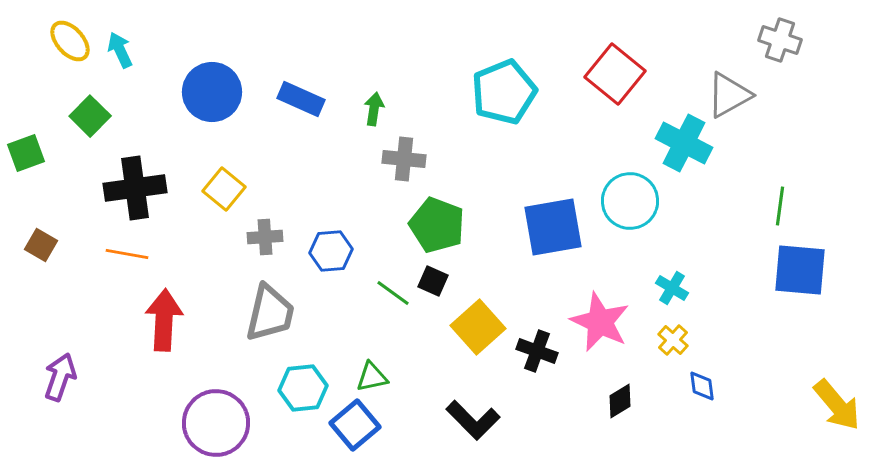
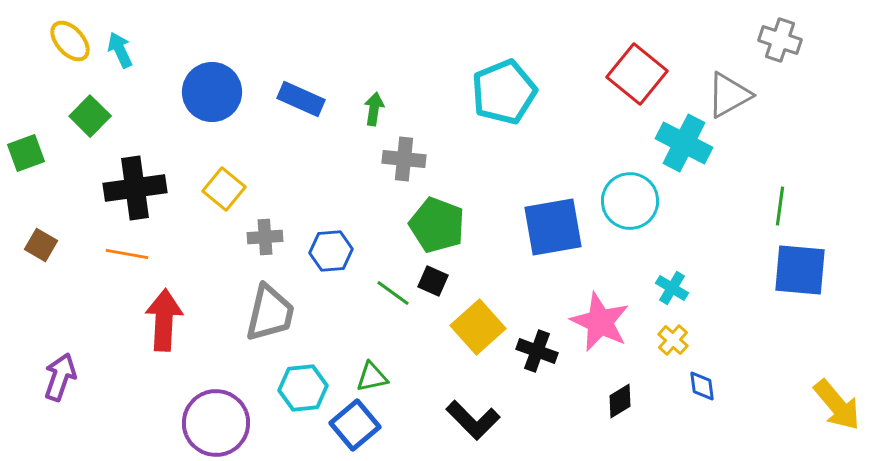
red square at (615, 74): moved 22 px right
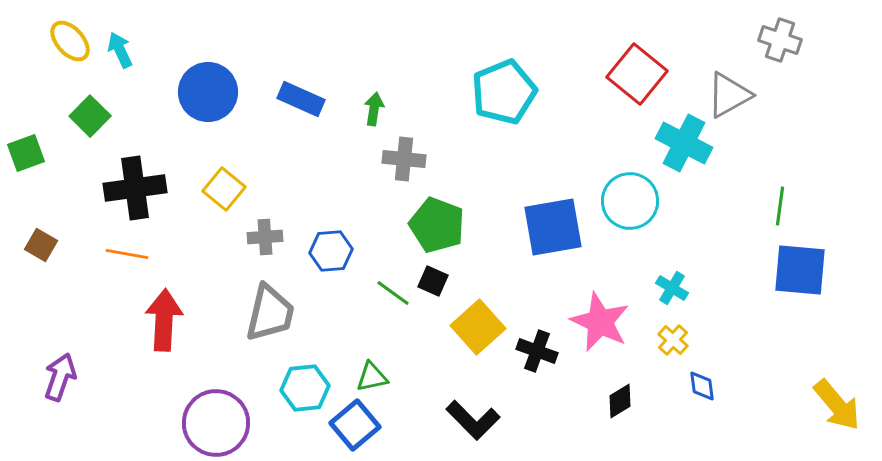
blue circle at (212, 92): moved 4 px left
cyan hexagon at (303, 388): moved 2 px right
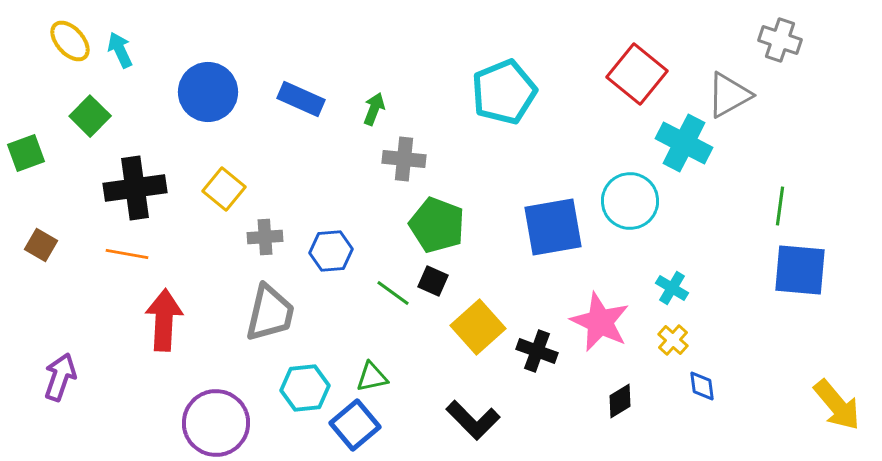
green arrow at (374, 109): rotated 12 degrees clockwise
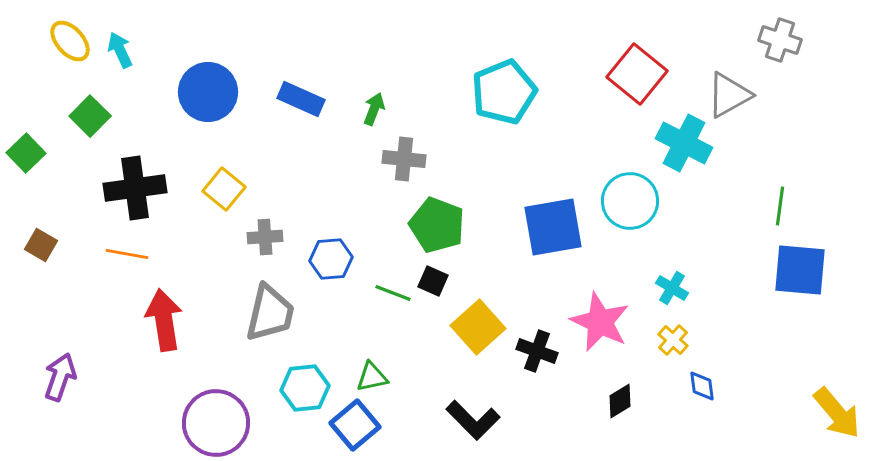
green square at (26, 153): rotated 24 degrees counterclockwise
blue hexagon at (331, 251): moved 8 px down
green line at (393, 293): rotated 15 degrees counterclockwise
red arrow at (164, 320): rotated 12 degrees counterclockwise
yellow arrow at (837, 405): moved 8 px down
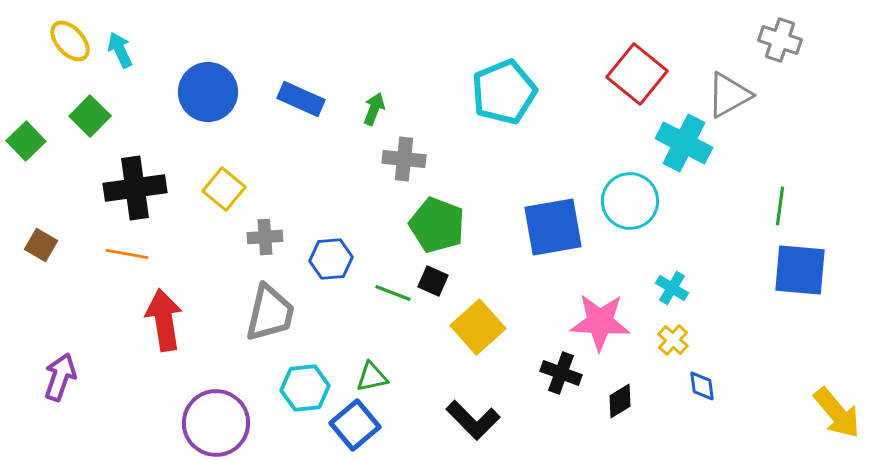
green square at (26, 153): moved 12 px up
pink star at (600, 322): rotated 22 degrees counterclockwise
black cross at (537, 351): moved 24 px right, 22 px down
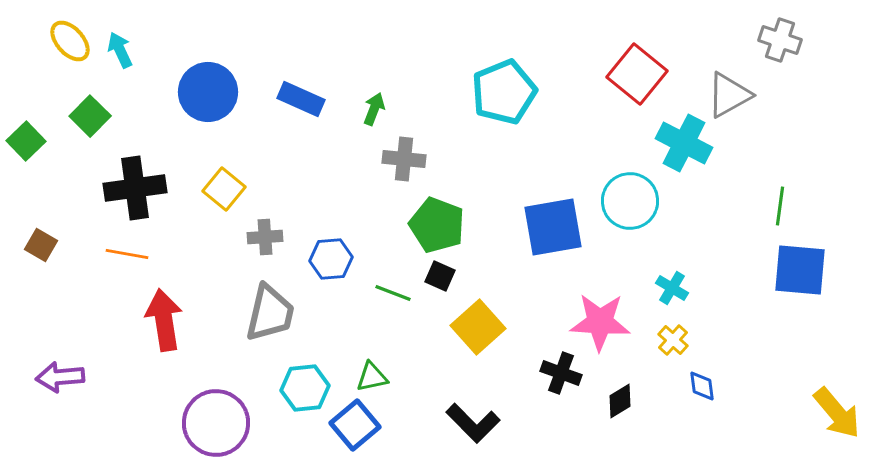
black square at (433, 281): moved 7 px right, 5 px up
purple arrow at (60, 377): rotated 114 degrees counterclockwise
black L-shape at (473, 420): moved 3 px down
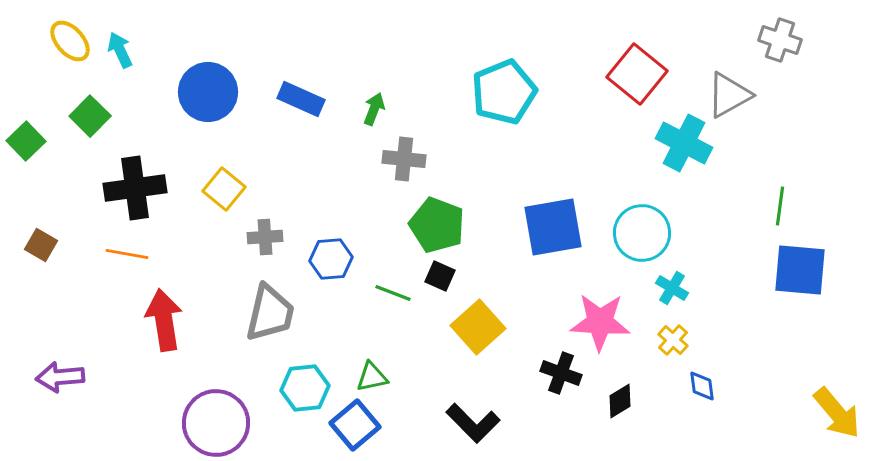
cyan circle at (630, 201): moved 12 px right, 32 px down
